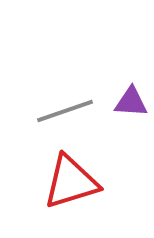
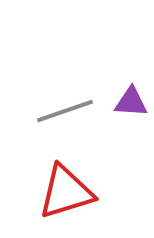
red triangle: moved 5 px left, 10 px down
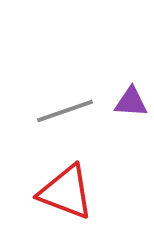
red triangle: rotated 38 degrees clockwise
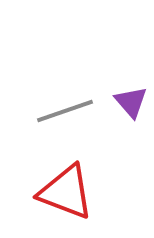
purple triangle: rotated 45 degrees clockwise
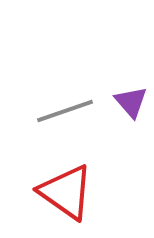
red triangle: rotated 14 degrees clockwise
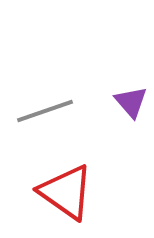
gray line: moved 20 px left
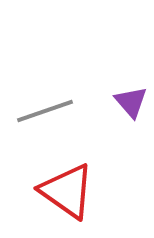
red triangle: moved 1 px right, 1 px up
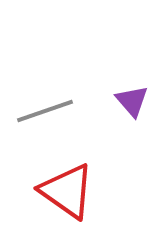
purple triangle: moved 1 px right, 1 px up
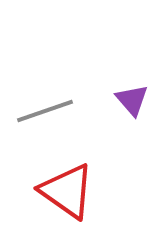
purple triangle: moved 1 px up
